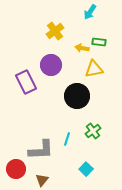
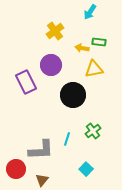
black circle: moved 4 px left, 1 px up
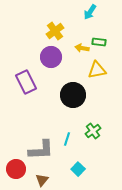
purple circle: moved 8 px up
yellow triangle: moved 3 px right, 1 px down
cyan square: moved 8 px left
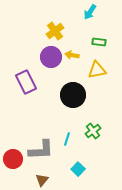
yellow arrow: moved 10 px left, 7 px down
red circle: moved 3 px left, 10 px up
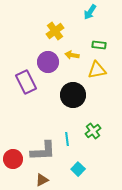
green rectangle: moved 3 px down
purple circle: moved 3 px left, 5 px down
cyan line: rotated 24 degrees counterclockwise
gray L-shape: moved 2 px right, 1 px down
brown triangle: rotated 24 degrees clockwise
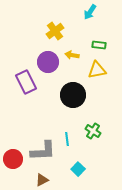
green cross: rotated 21 degrees counterclockwise
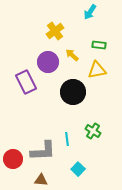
yellow arrow: rotated 32 degrees clockwise
black circle: moved 3 px up
brown triangle: moved 1 px left; rotated 32 degrees clockwise
